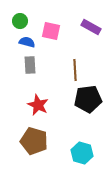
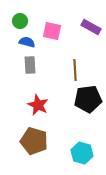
pink square: moved 1 px right
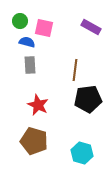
pink square: moved 8 px left, 3 px up
brown line: rotated 10 degrees clockwise
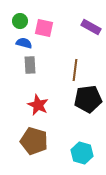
blue semicircle: moved 3 px left, 1 px down
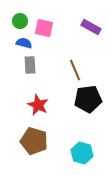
brown line: rotated 30 degrees counterclockwise
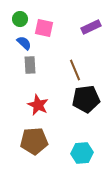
green circle: moved 2 px up
purple rectangle: rotated 54 degrees counterclockwise
blue semicircle: rotated 28 degrees clockwise
black pentagon: moved 2 px left
brown pentagon: rotated 20 degrees counterclockwise
cyan hexagon: rotated 20 degrees counterclockwise
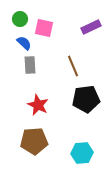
brown line: moved 2 px left, 4 px up
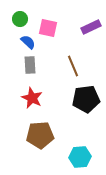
pink square: moved 4 px right
blue semicircle: moved 4 px right, 1 px up
red star: moved 6 px left, 7 px up
brown pentagon: moved 6 px right, 6 px up
cyan hexagon: moved 2 px left, 4 px down
